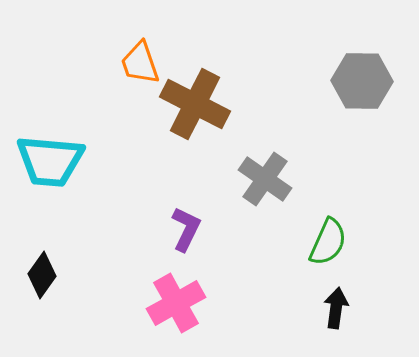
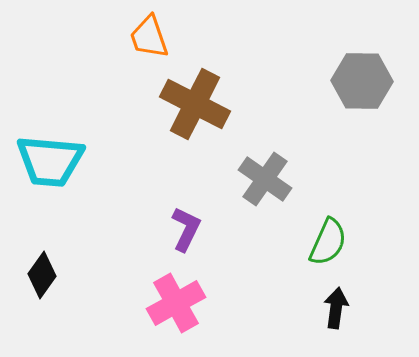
orange trapezoid: moved 9 px right, 26 px up
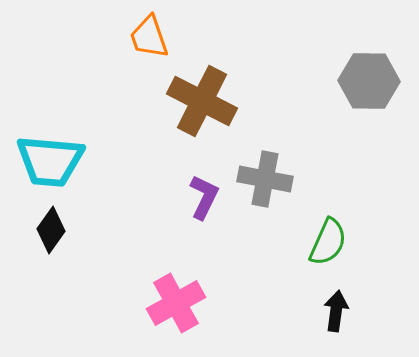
gray hexagon: moved 7 px right
brown cross: moved 7 px right, 3 px up
gray cross: rotated 24 degrees counterclockwise
purple L-shape: moved 18 px right, 32 px up
black diamond: moved 9 px right, 45 px up
black arrow: moved 3 px down
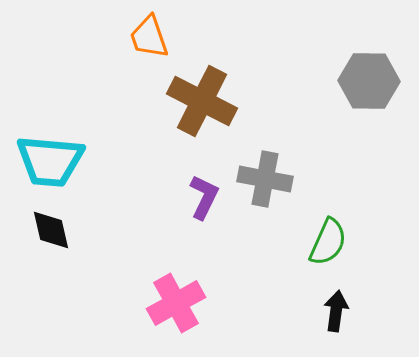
black diamond: rotated 48 degrees counterclockwise
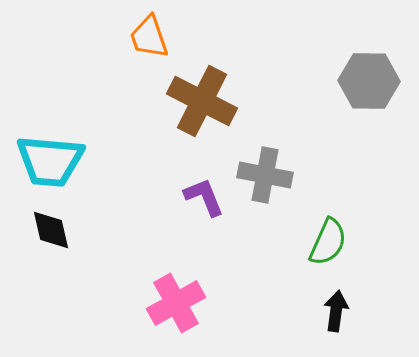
gray cross: moved 4 px up
purple L-shape: rotated 48 degrees counterclockwise
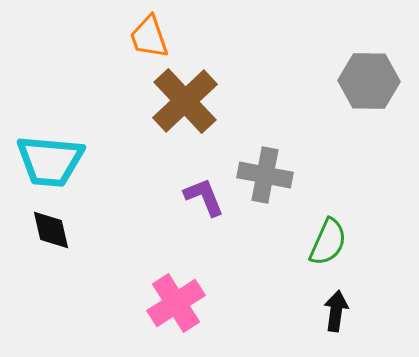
brown cross: moved 17 px left; rotated 20 degrees clockwise
pink cross: rotated 4 degrees counterclockwise
